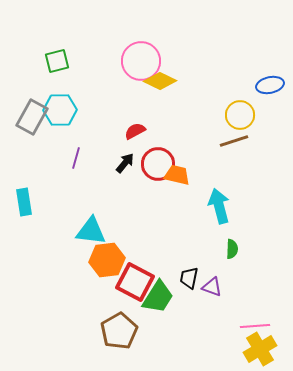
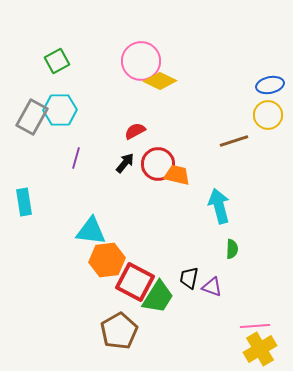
green square: rotated 15 degrees counterclockwise
yellow circle: moved 28 px right
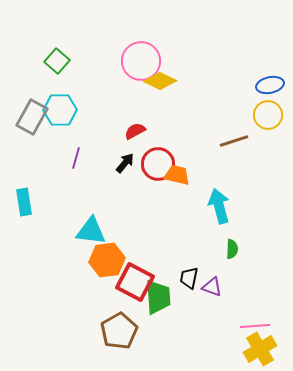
green square: rotated 20 degrees counterclockwise
green trapezoid: rotated 36 degrees counterclockwise
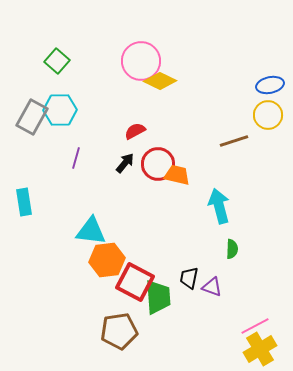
pink line: rotated 24 degrees counterclockwise
brown pentagon: rotated 21 degrees clockwise
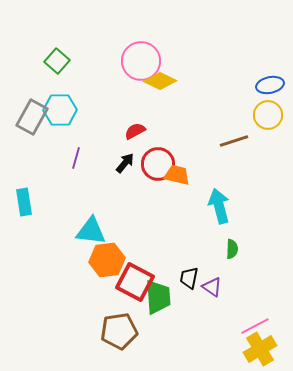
purple triangle: rotated 15 degrees clockwise
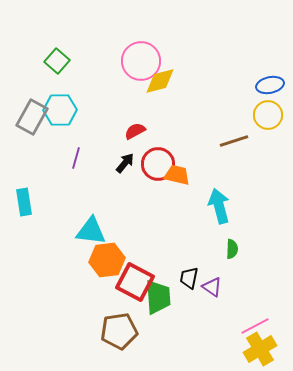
yellow diamond: rotated 40 degrees counterclockwise
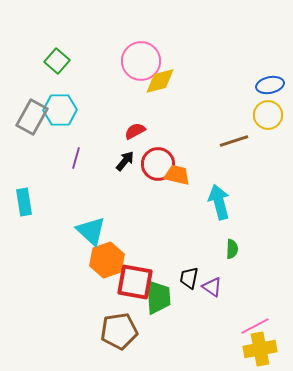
black arrow: moved 2 px up
cyan arrow: moved 4 px up
cyan triangle: rotated 36 degrees clockwise
orange hexagon: rotated 12 degrees counterclockwise
red square: rotated 18 degrees counterclockwise
yellow cross: rotated 20 degrees clockwise
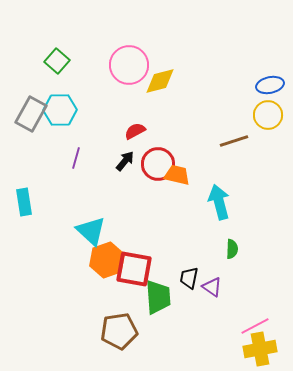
pink circle: moved 12 px left, 4 px down
gray rectangle: moved 1 px left, 3 px up
red square: moved 1 px left, 13 px up
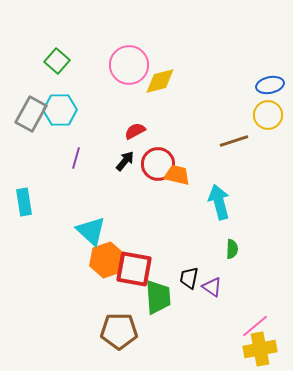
pink line: rotated 12 degrees counterclockwise
brown pentagon: rotated 9 degrees clockwise
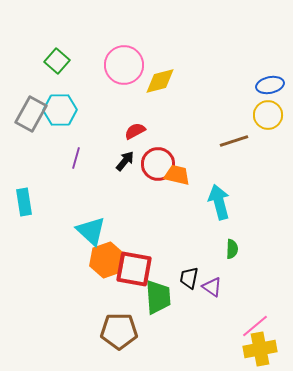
pink circle: moved 5 px left
